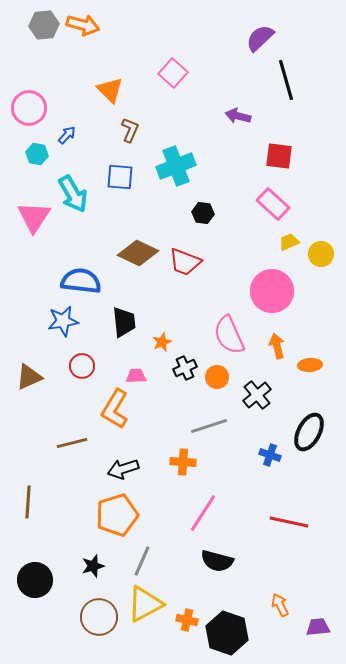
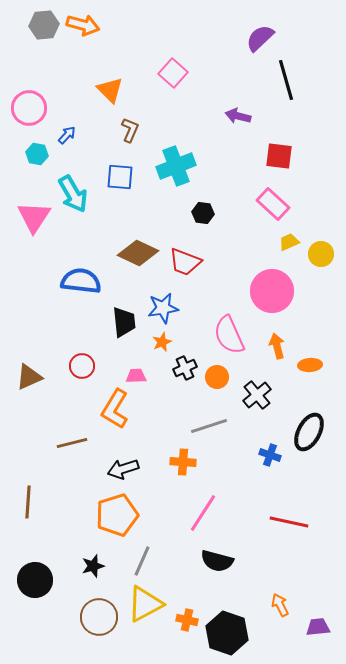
blue star at (63, 321): moved 100 px right, 13 px up
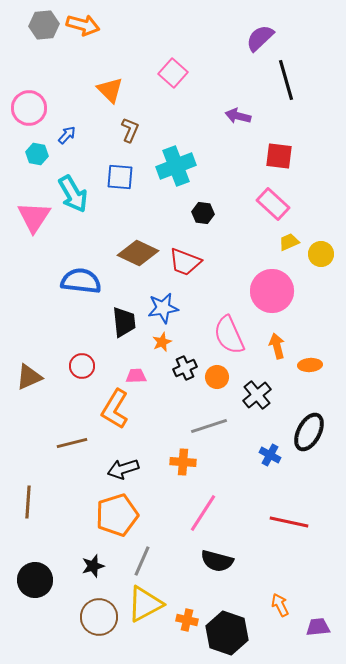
blue cross at (270, 455): rotated 10 degrees clockwise
